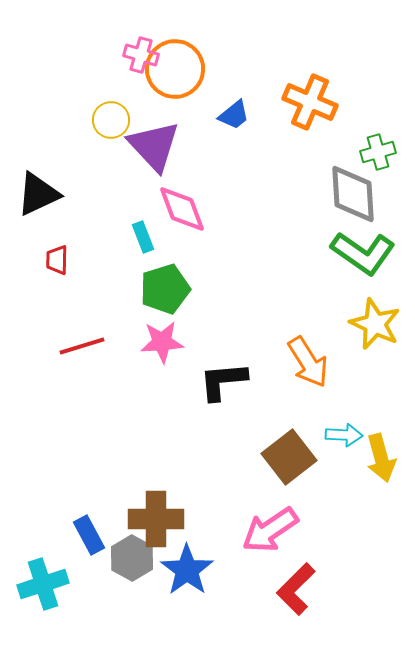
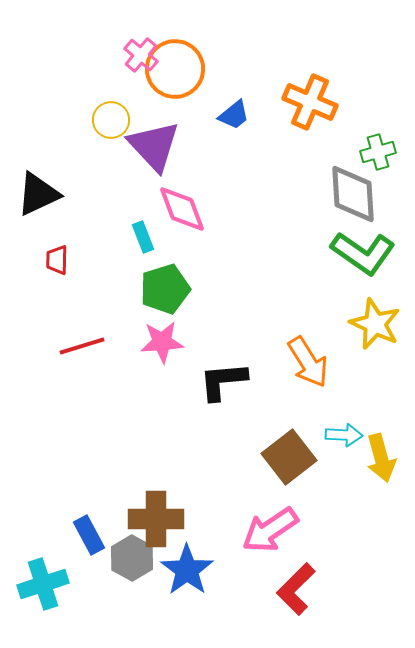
pink cross: rotated 24 degrees clockwise
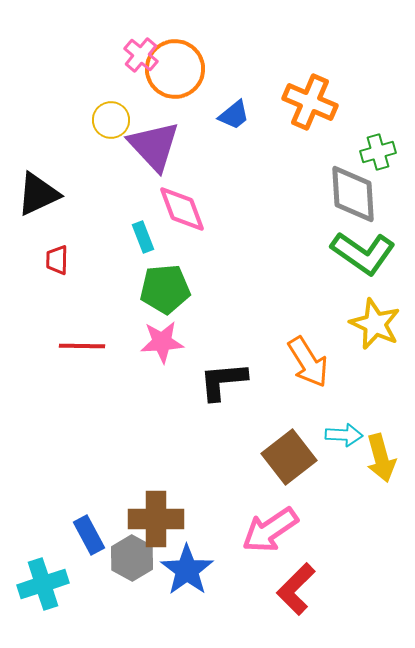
green pentagon: rotated 12 degrees clockwise
red line: rotated 18 degrees clockwise
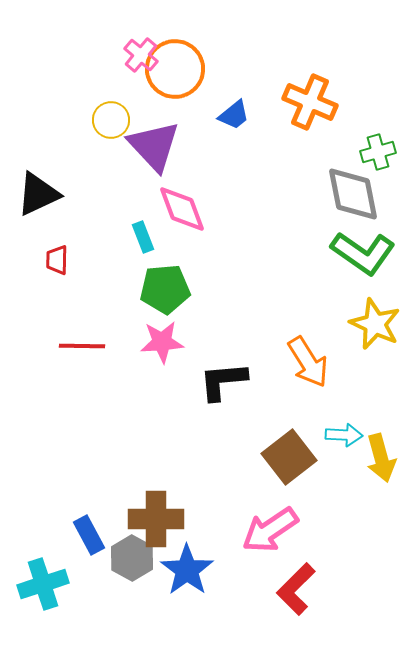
gray diamond: rotated 8 degrees counterclockwise
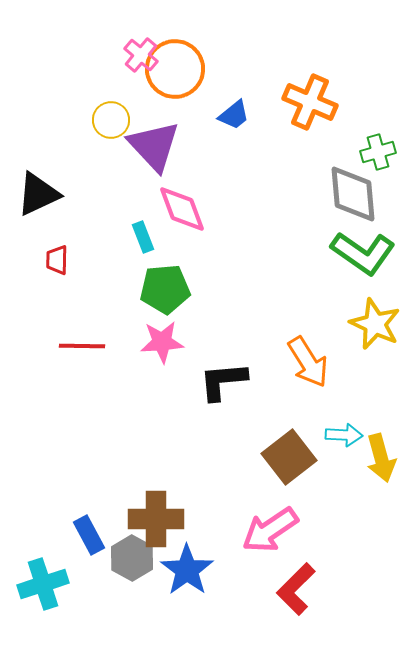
gray diamond: rotated 6 degrees clockwise
